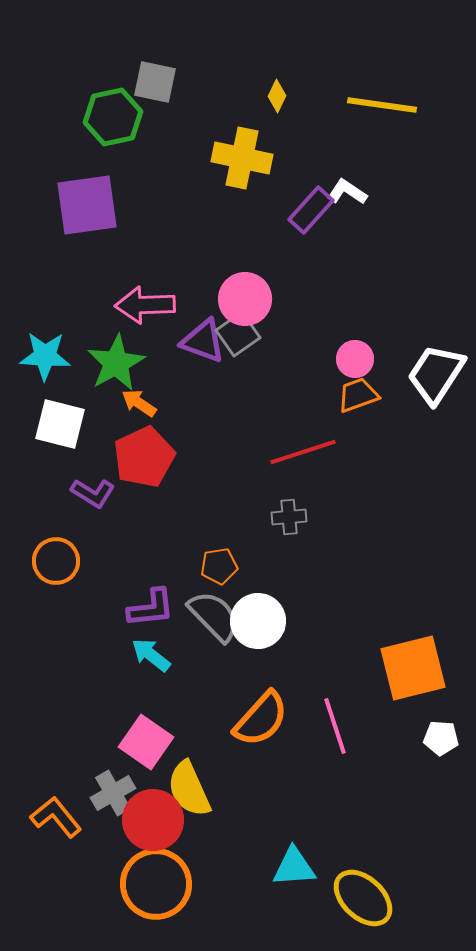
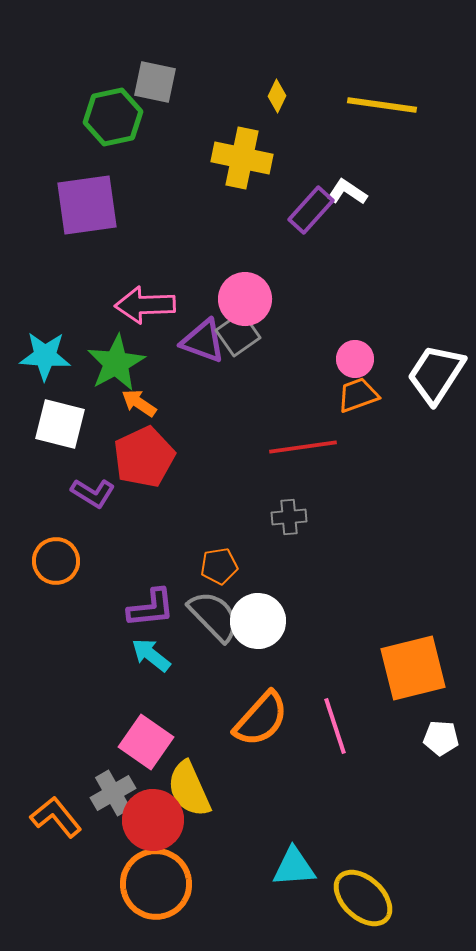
red line at (303, 452): moved 5 px up; rotated 10 degrees clockwise
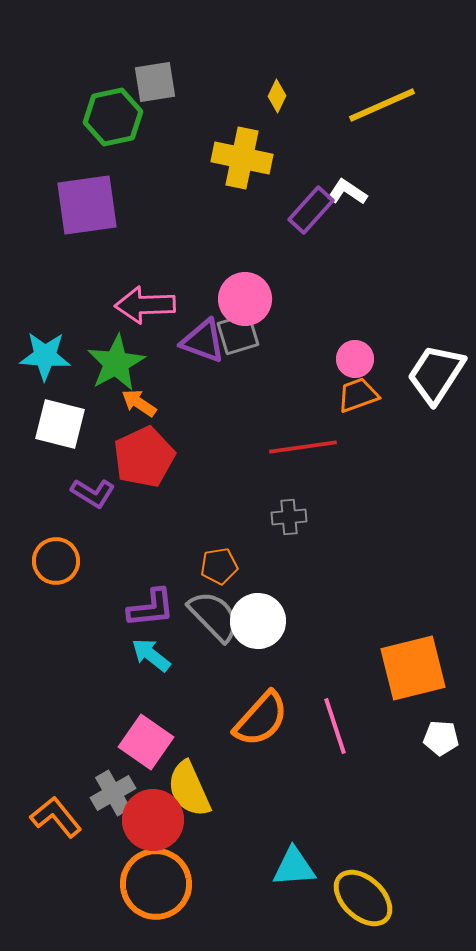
gray square at (155, 82): rotated 21 degrees counterclockwise
yellow line at (382, 105): rotated 32 degrees counterclockwise
gray square at (238, 334): rotated 18 degrees clockwise
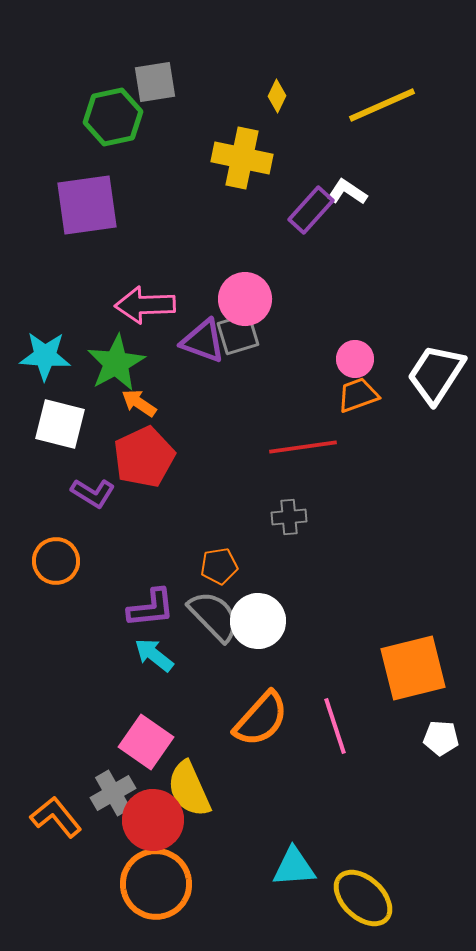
cyan arrow at (151, 655): moved 3 px right
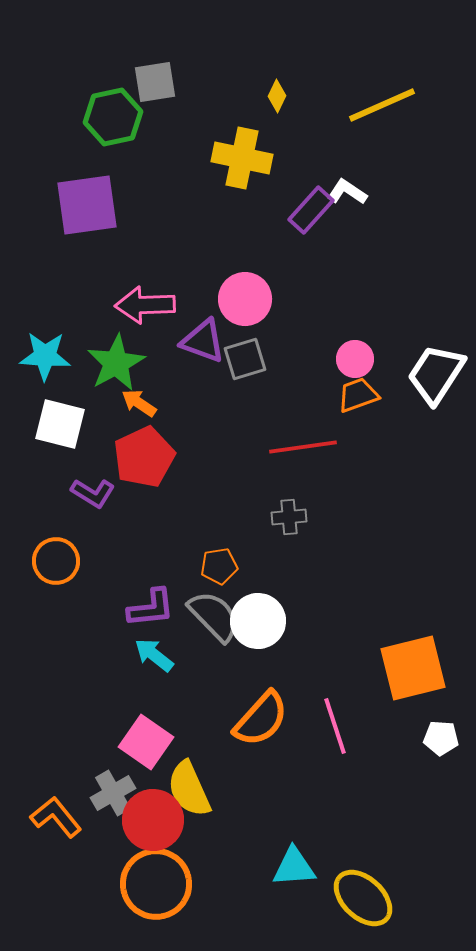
gray square at (238, 334): moved 7 px right, 25 px down
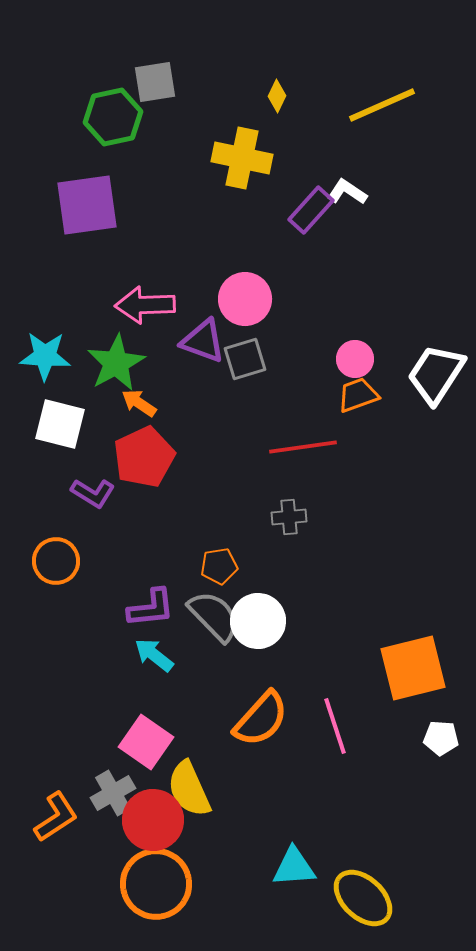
orange L-shape at (56, 817): rotated 96 degrees clockwise
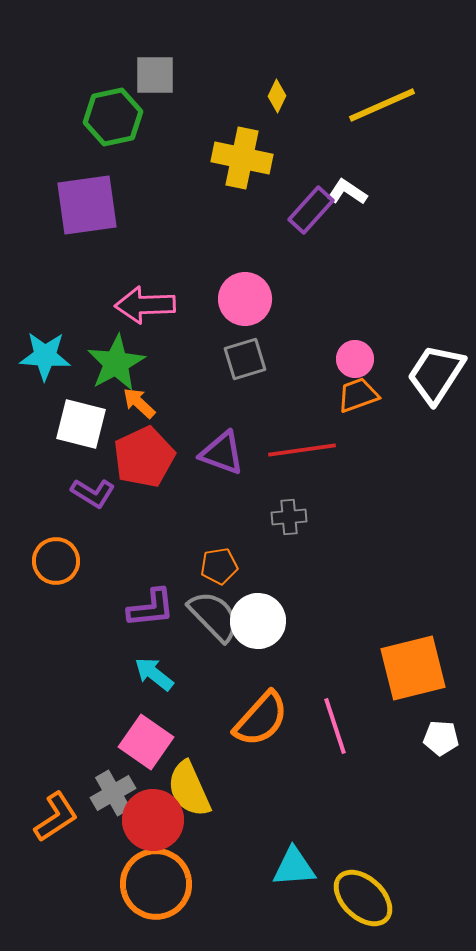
gray square at (155, 82): moved 7 px up; rotated 9 degrees clockwise
purple triangle at (203, 341): moved 19 px right, 112 px down
orange arrow at (139, 403): rotated 9 degrees clockwise
white square at (60, 424): moved 21 px right
red line at (303, 447): moved 1 px left, 3 px down
cyan arrow at (154, 655): moved 19 px down
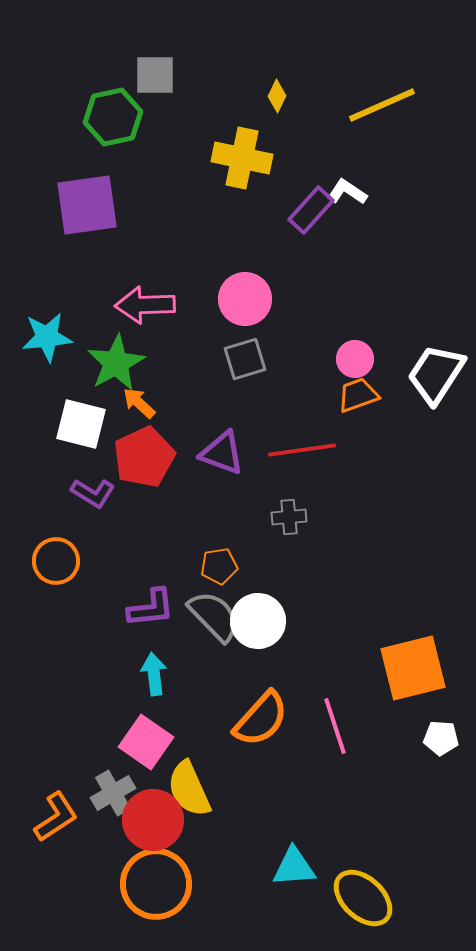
cyan star at (45, 356): moved 2 px right, 19 px up; rotated 9 degrees counterclockwise
cyan arrow at (154, 674): rotated 45 degrees clockwise
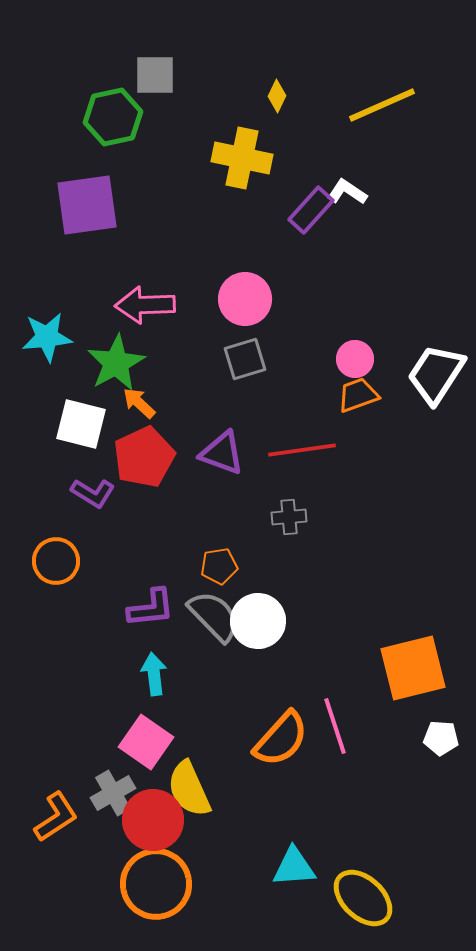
orange semicircle at (261, 719): moved 20 px right, 20 px down
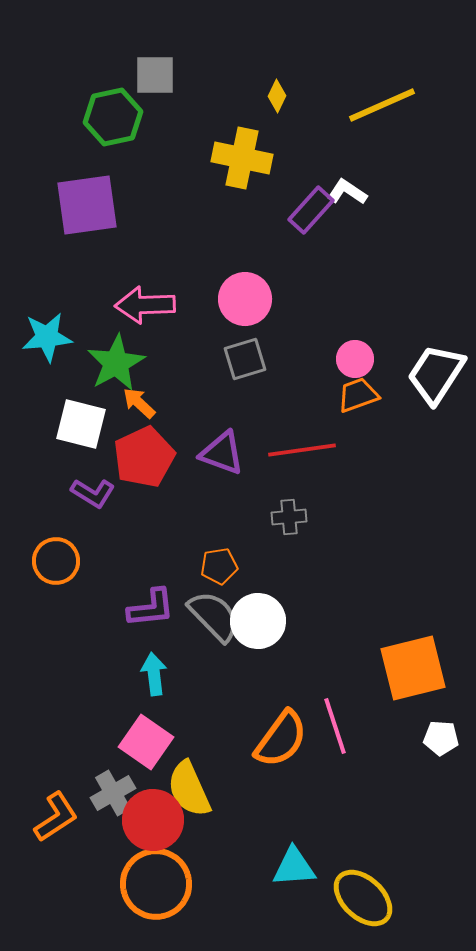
orange semicircle at (281, 739): rotated 6 degrees counterclockwise
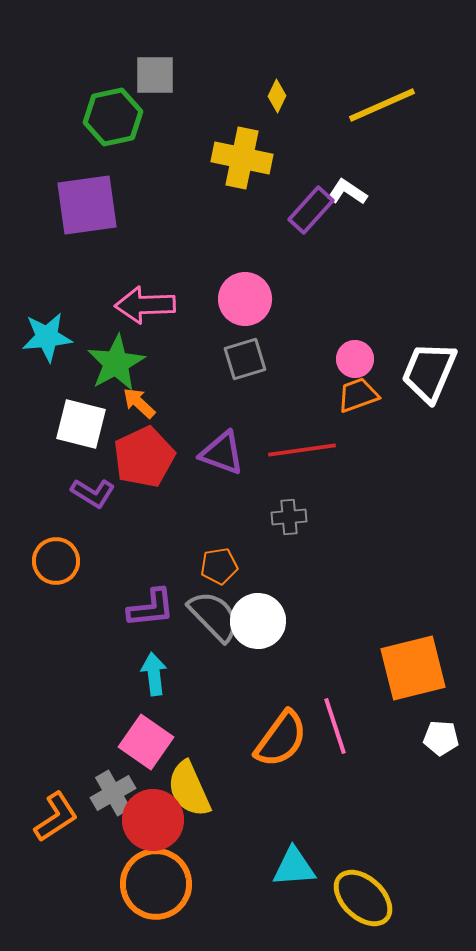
white trapezoid at (436, 374): moved 7 px left, 2 px up; rotated 10 degrees counterclockwise
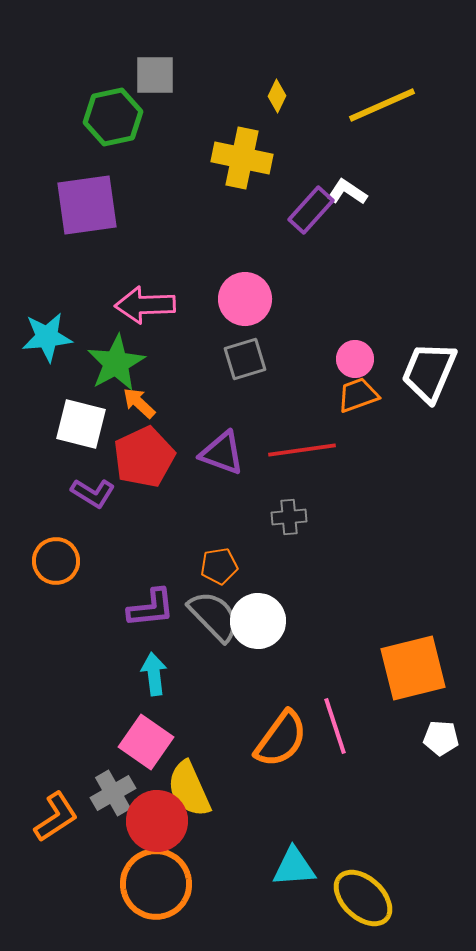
red circle at (153, 820): moved 4 px right, 1 px down
